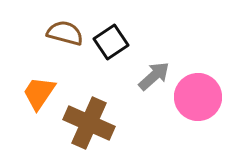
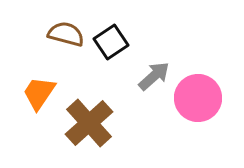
brown semicircle: moved 1 px right, 1 px down
pink circle: moved 1 px down
brown cross: rotated 24 degrees clockwise
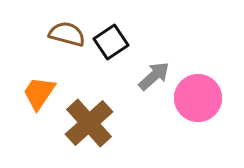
brown semicircle: moved 1 px right
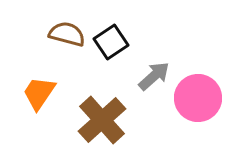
brown cross: moved 13 px right, 3 px up
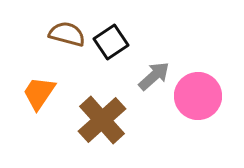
pink circle: moved 2 px up
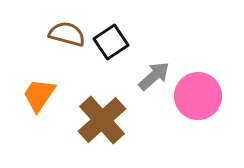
orange trapezoid: moved 2 px down
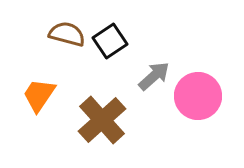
black square: moved 1 px left, 1 px up
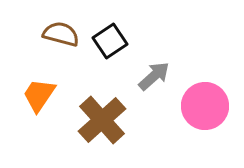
brown semicircle: moved 6 px left
pink circle: moved 7 px right, 10 px down
